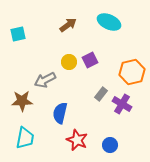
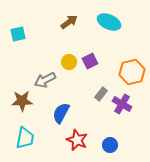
brown arrow: moved 1 px right, 3 px up
purple square: moved 1 px down
blue semicircle: moved 1 px right; rotated 15 degrees clockwise
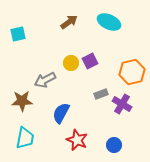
yellow circle: moved 2 px right, 1 px down
gray rectangle: rotated 32 degrees clockwise
blue circle: moved 4 px right
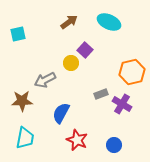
purple square: moved 5 px left, 11 px up; rotated 21 degrees counterclockwise
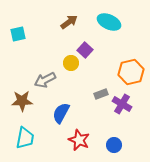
orange hexagon: moved 1 px left
red star: moved 2 px right
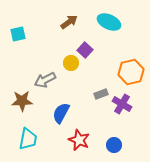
cyan trapezoid: moved 3 px right, 1 px down
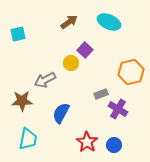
purple cross: moved 4 px left, 5 px down
red star: moved 8 px right, 2 px down; rotated 10 degrees clockwise
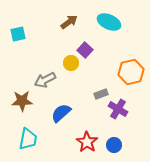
blue semicircle: rotated 20 degrees clockwise
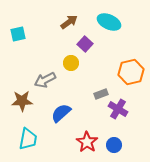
purple square: moved 6 px up
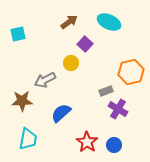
gray rectangle: moved 5 px right, 3 px up
